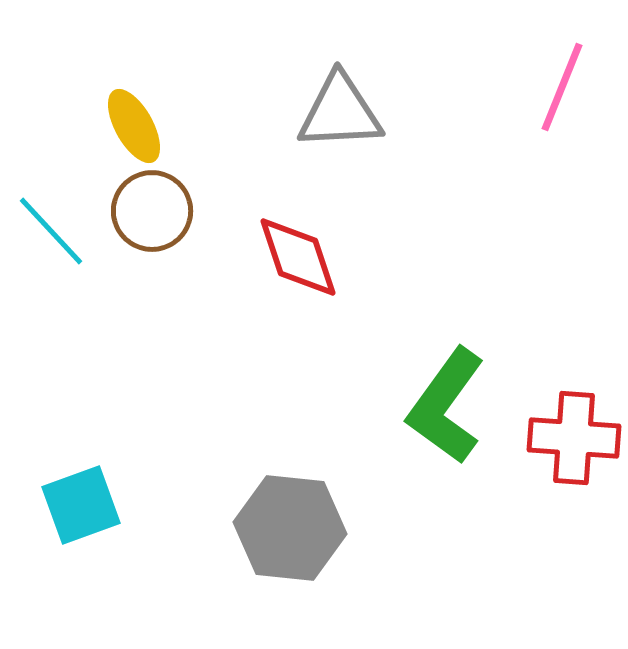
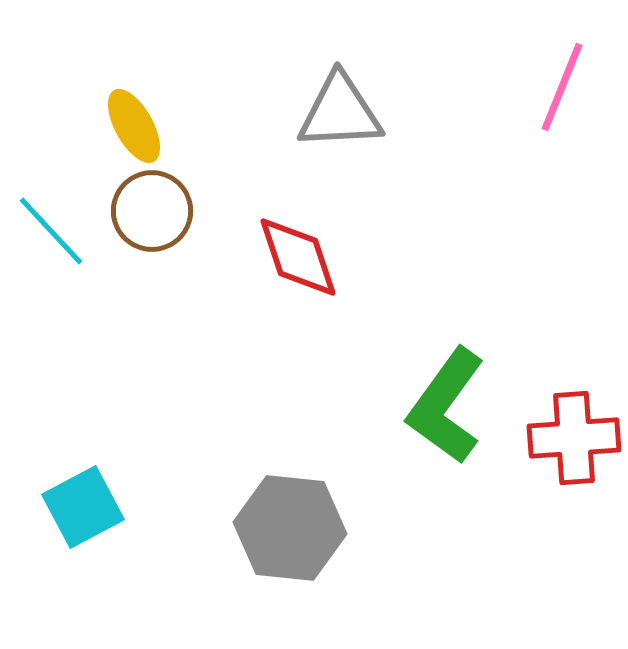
red cross: rotated 8 degrees counterclockwise
cyan square: moved 2 px right, 2 px down; rotated 8 degrees counterclockwise
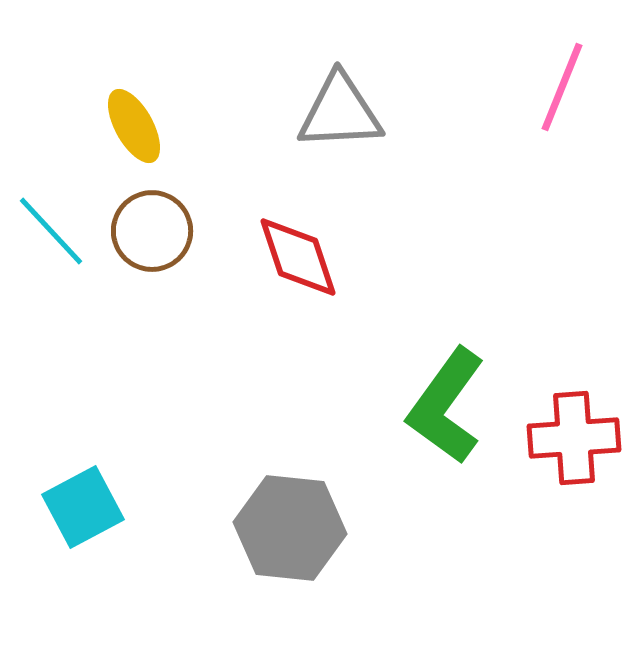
brown circle: moved 20 px down
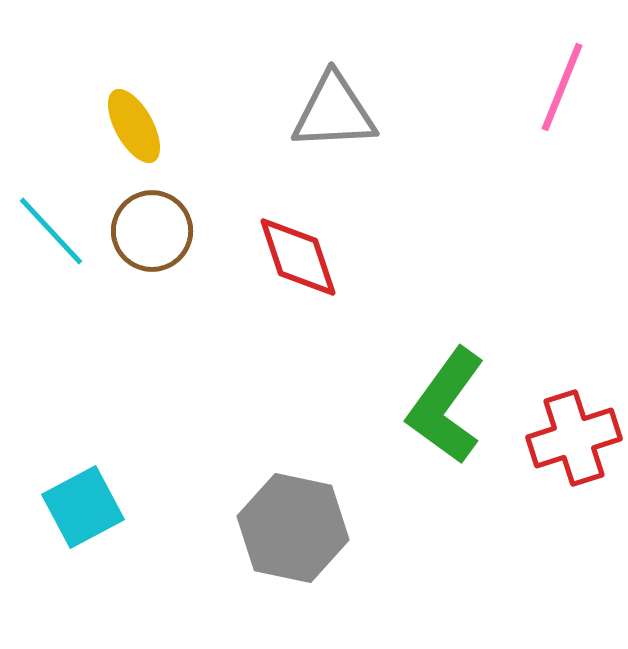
gray triangle: moved 6 px left
red cross: rotated 14 degrees counterclockwise
gray hexagon: moved 3 px right; rotated 6 degrees clockwise
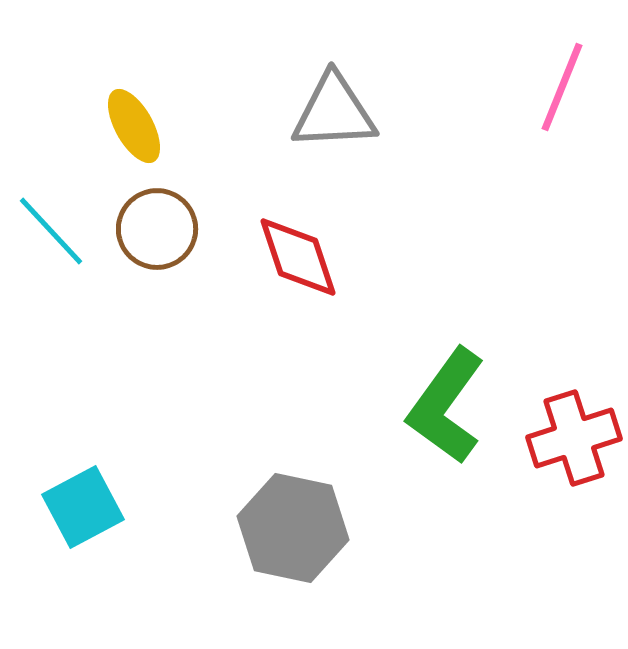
brown circle: moved 5 px right, 2 px up
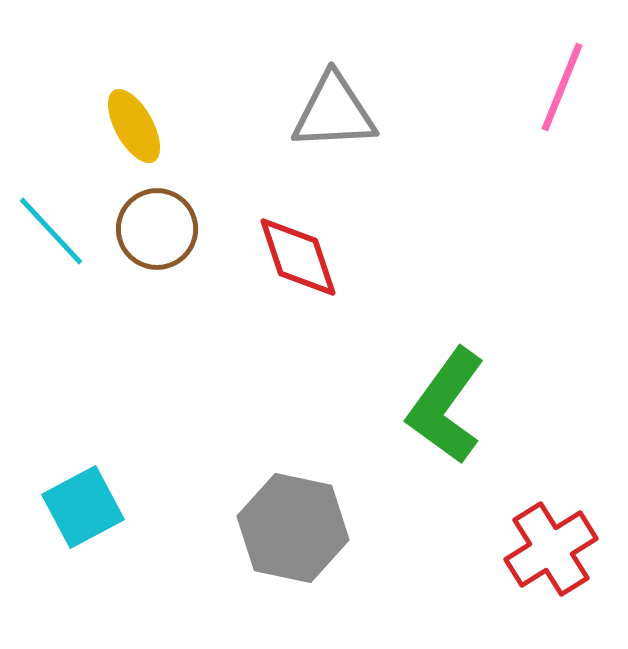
red cross: moved 23 px left, 111 px down; rotated 14 degrees counterclockwise
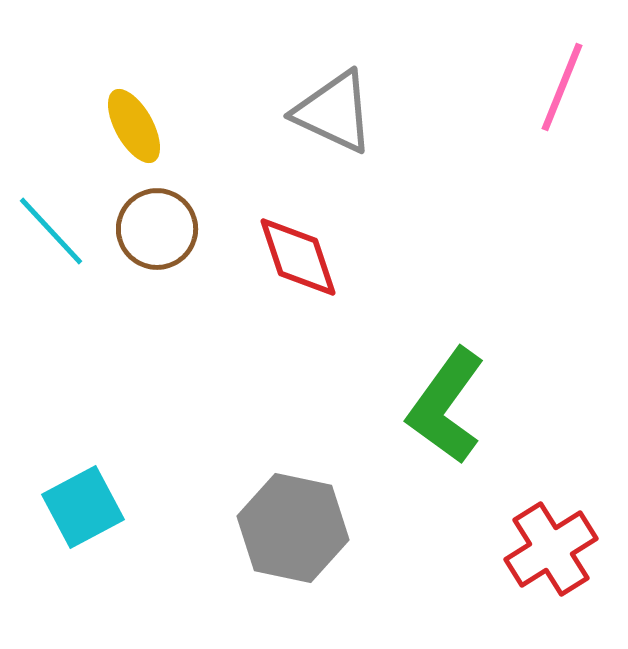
gray triangle: rotated 28 degrees clockwise
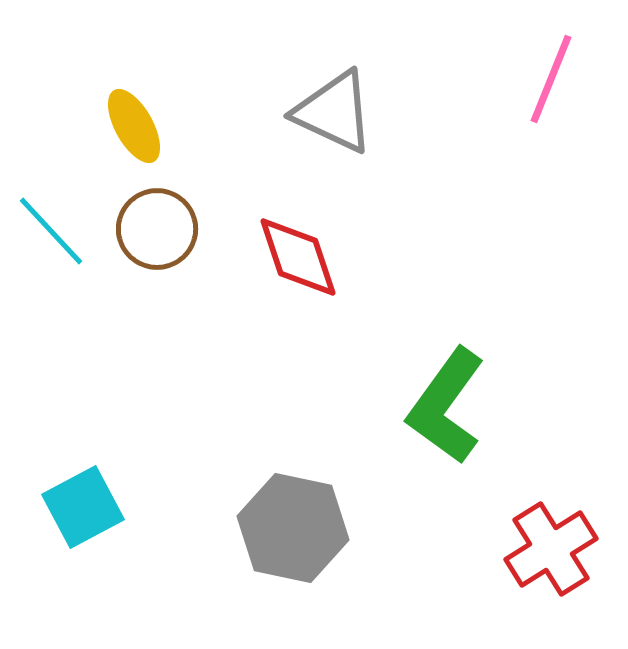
pink line: moved 11 px left, 8 px up
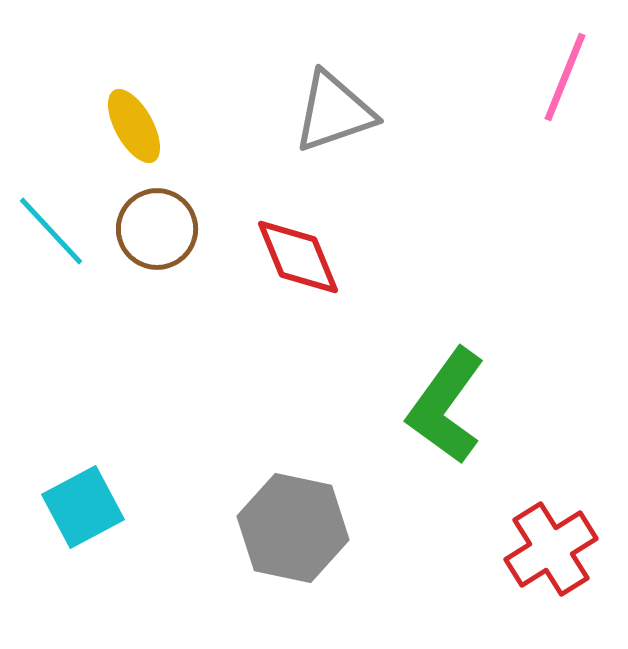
pink line: moved 14 px right, 2 px up
gray triangle: rotated 44 degrees counterclockwise
red diamond: rotated 4 degrees counterclockwise
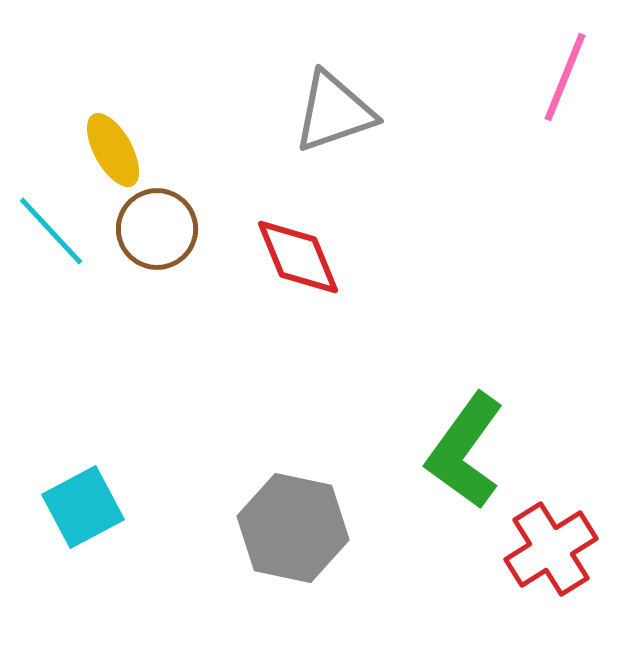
yellow ellipse: moved 21 px left, 24 px down
green L-shape: moved 19 px right, 45 px down
